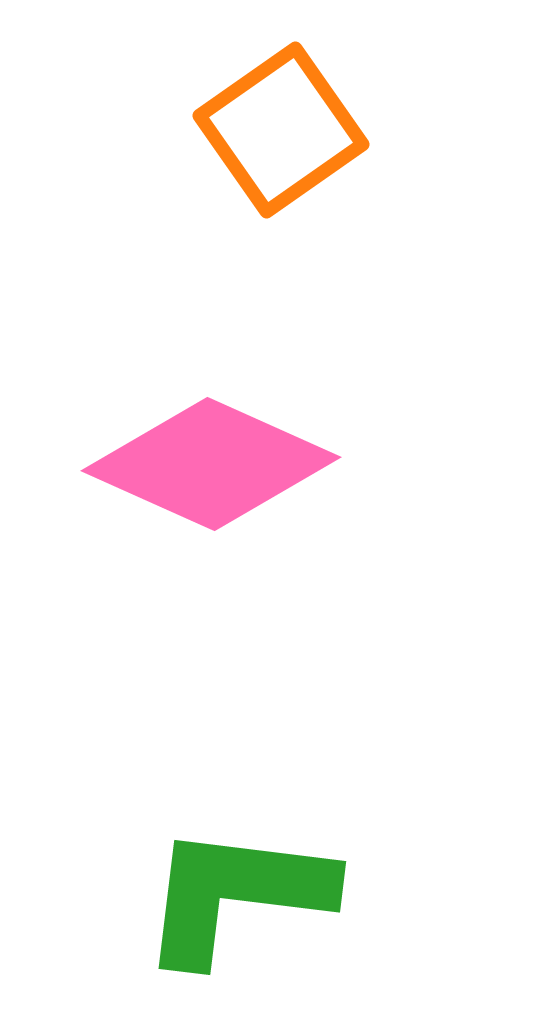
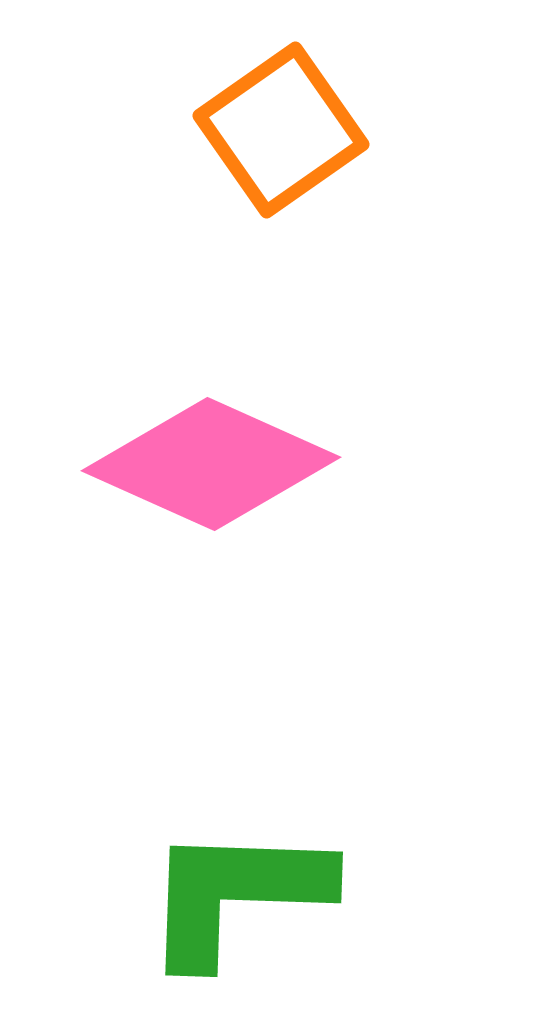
green L-shape: rotated 5 degrees counterclockwise
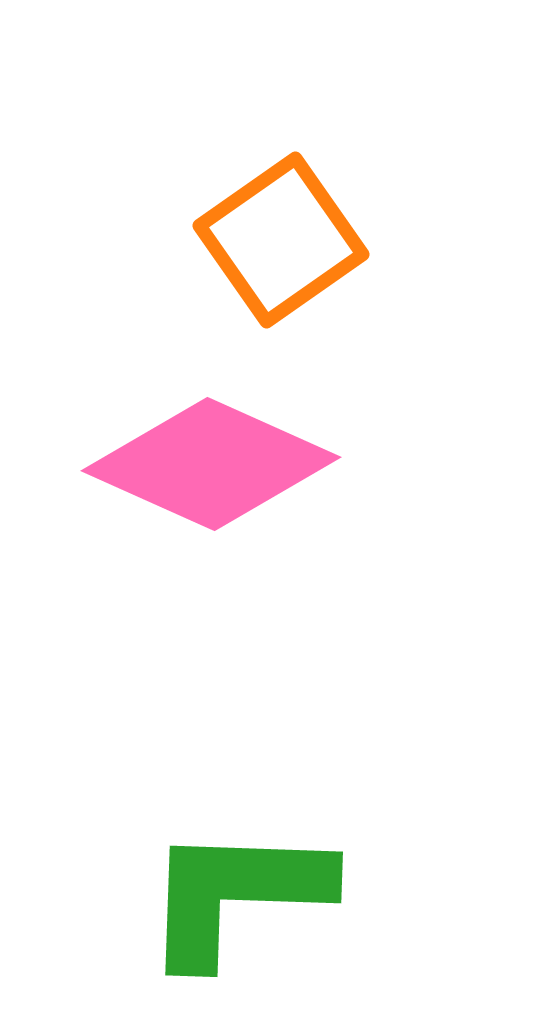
orange square: moved 110 px down
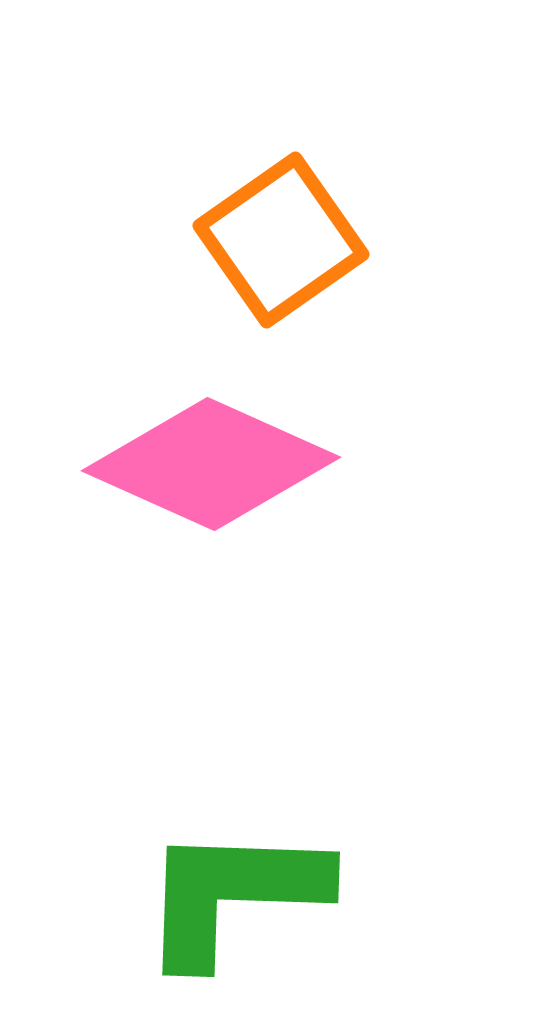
green L-shape: moved 3 px left
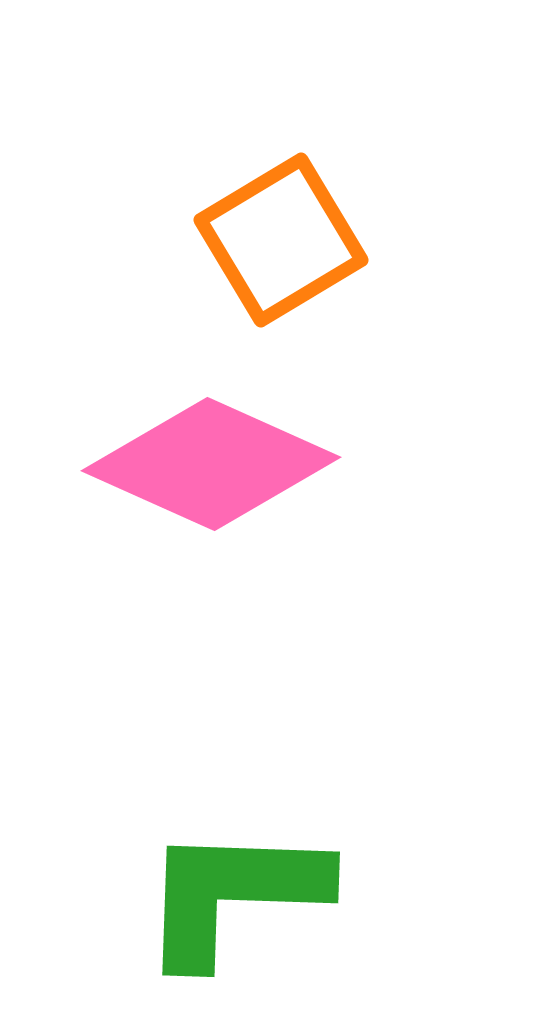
orange square: rotated 4 degrees clockwise
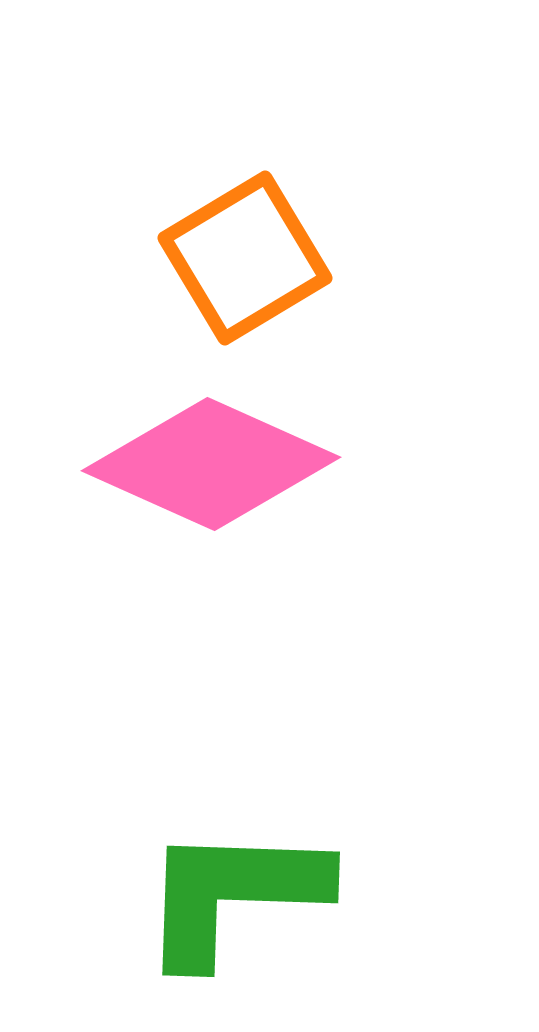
orange square: moved 36 px left, 18 px down
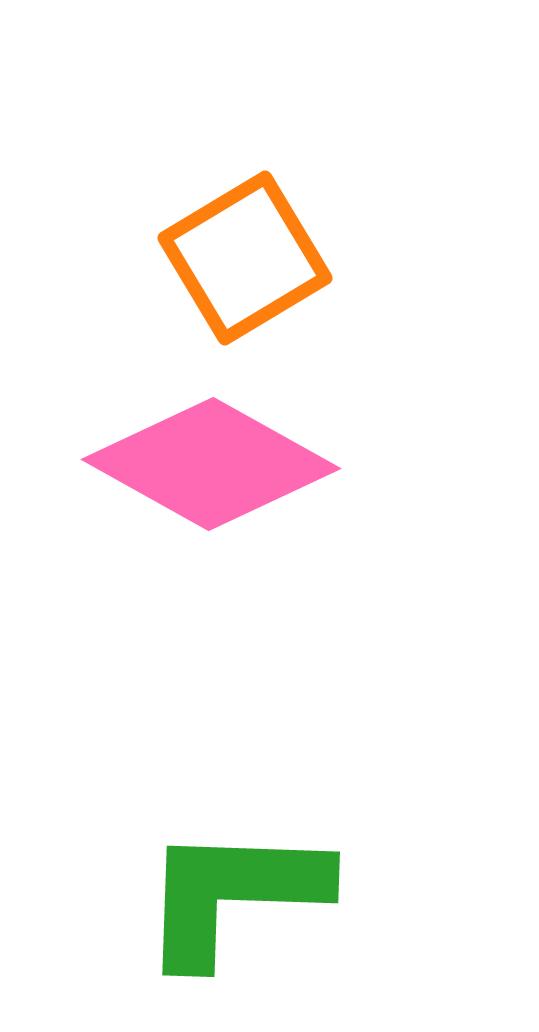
pink diamond: rotated 5 degrees clockwise
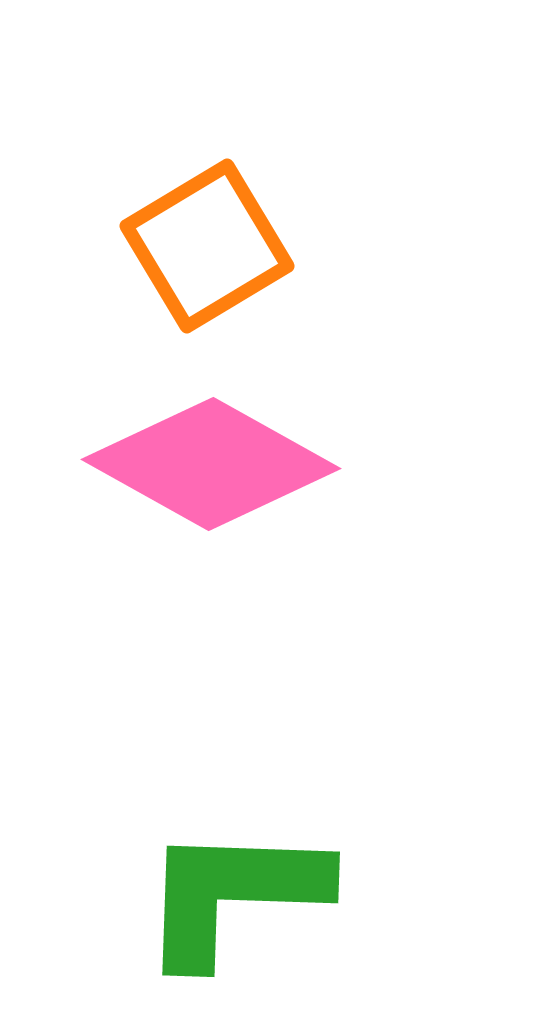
orange square: moved 38 px left, 12 px up
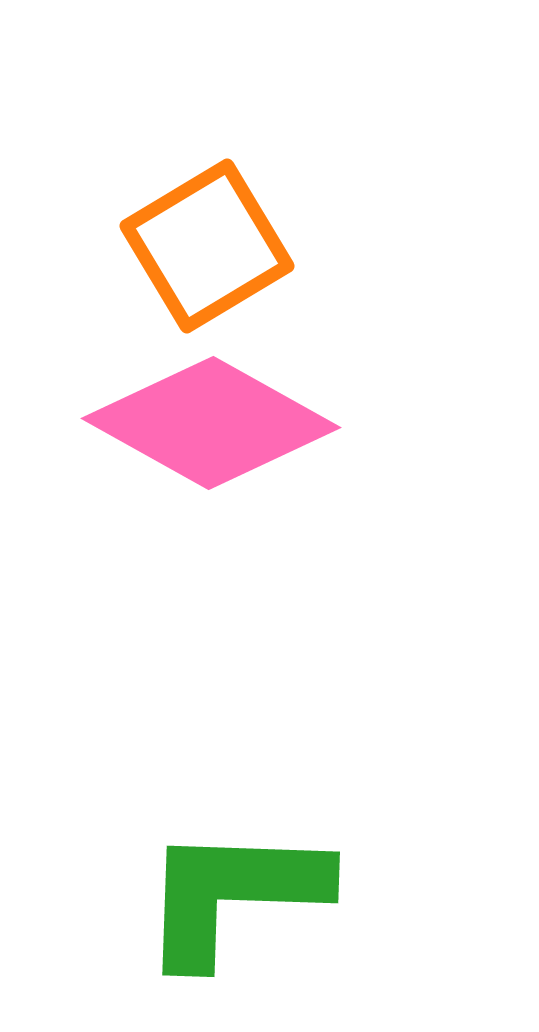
pink diamond: moved 41 px up
